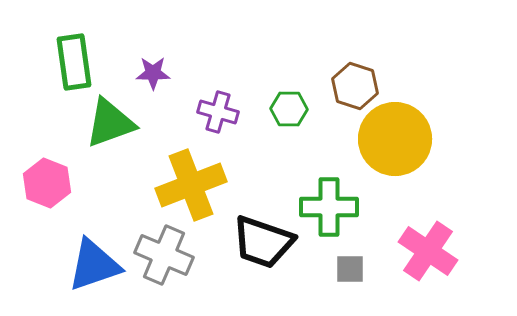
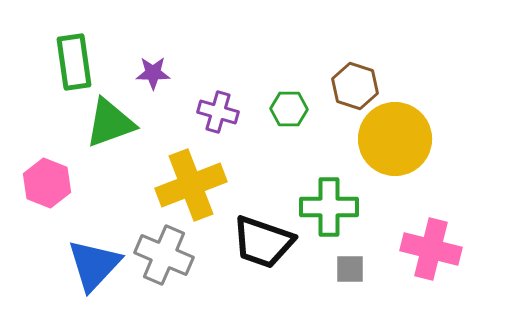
pink cross: moved 3 px right, 2 px up; rotated 20 degrees counterclockwise
blue triangle: rotated 28 degrees counterclockwise
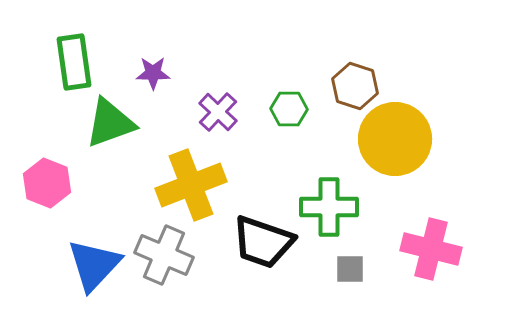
purple cross: rotated 27 degrees clockwise
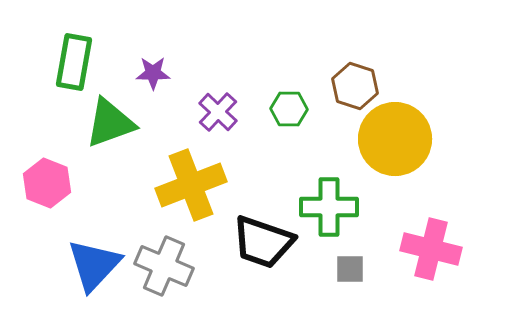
green rectangle: rotated 18 degrees clockwise
gray cross: moved 11 px down
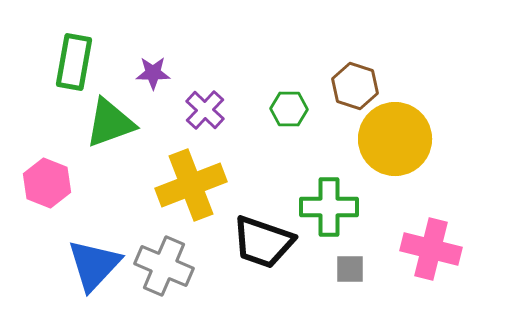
purple cross: moved 13 px left, 2 px up
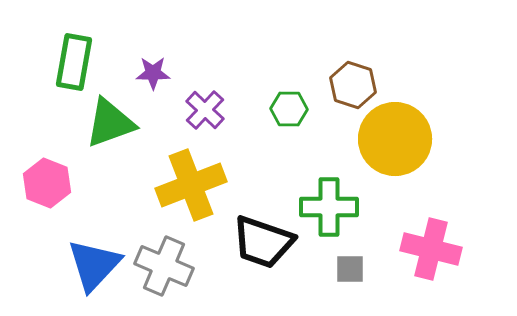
brown hexagon: moved 2 px left, 1 px up
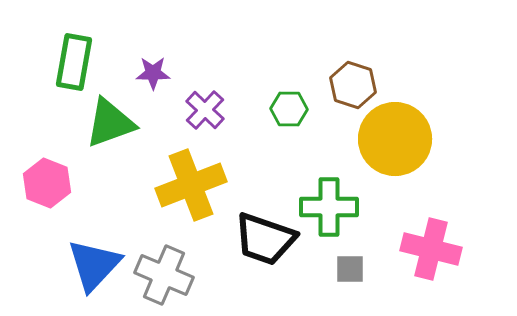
black trapezoid: moved 2 px right, 3 px up
gray cross: moved 9 px down
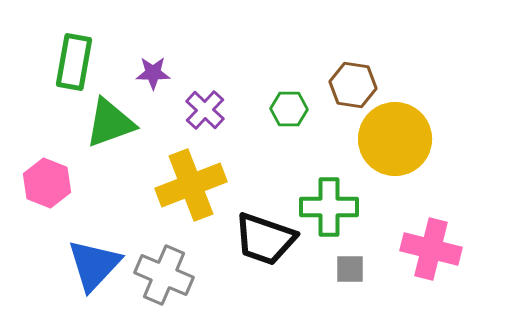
brown hexagon: rotated 9 degrees counterclockwise
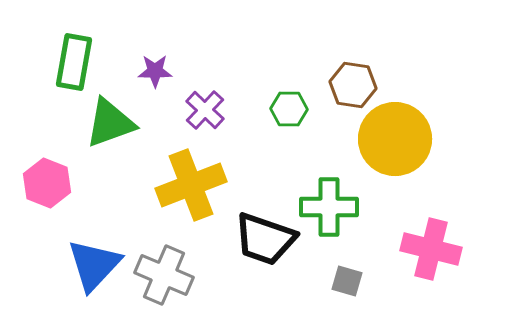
purple star: moved 2 px right, 2 px up
gray square: moved 3 px left, 12 px down; rotated 16 degrees clockwise
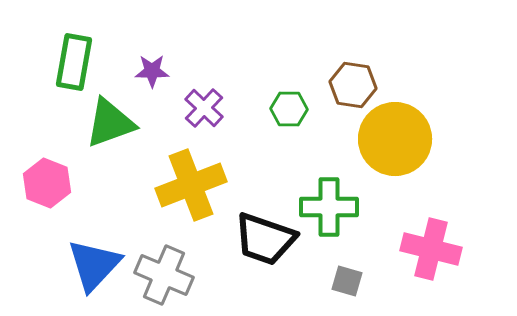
purple star: moved 3 px left
purple cross: moved 1 px left, 2 px up
